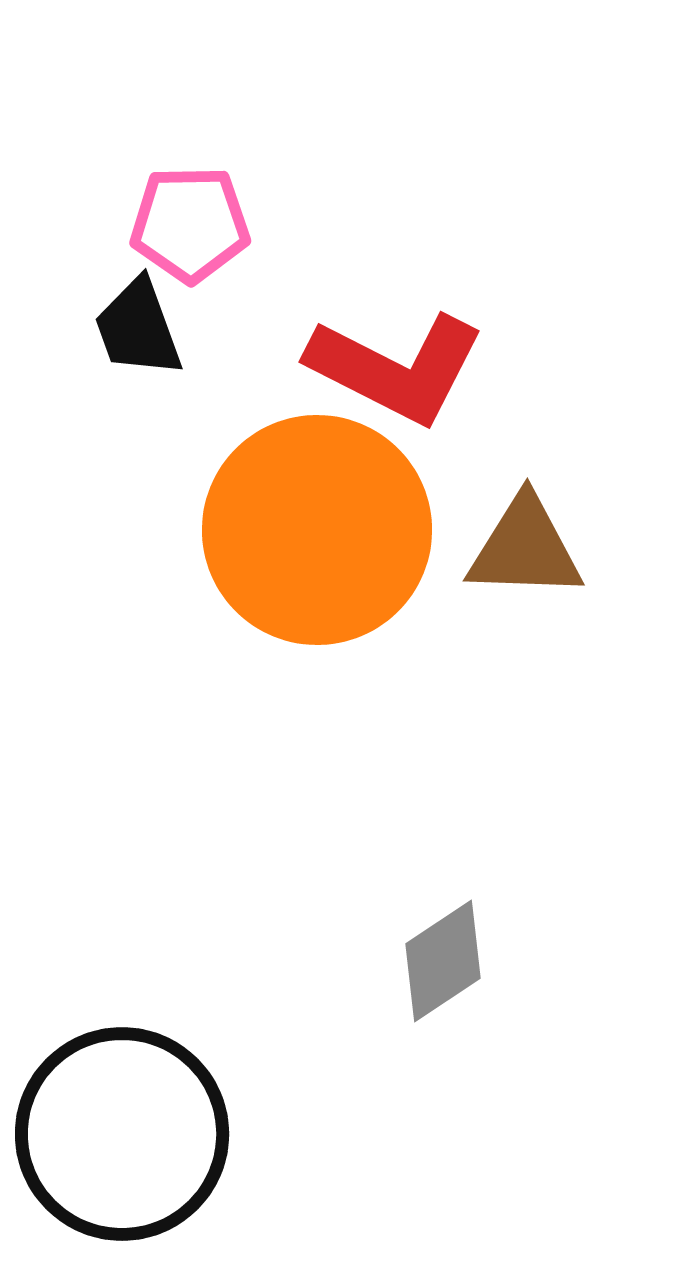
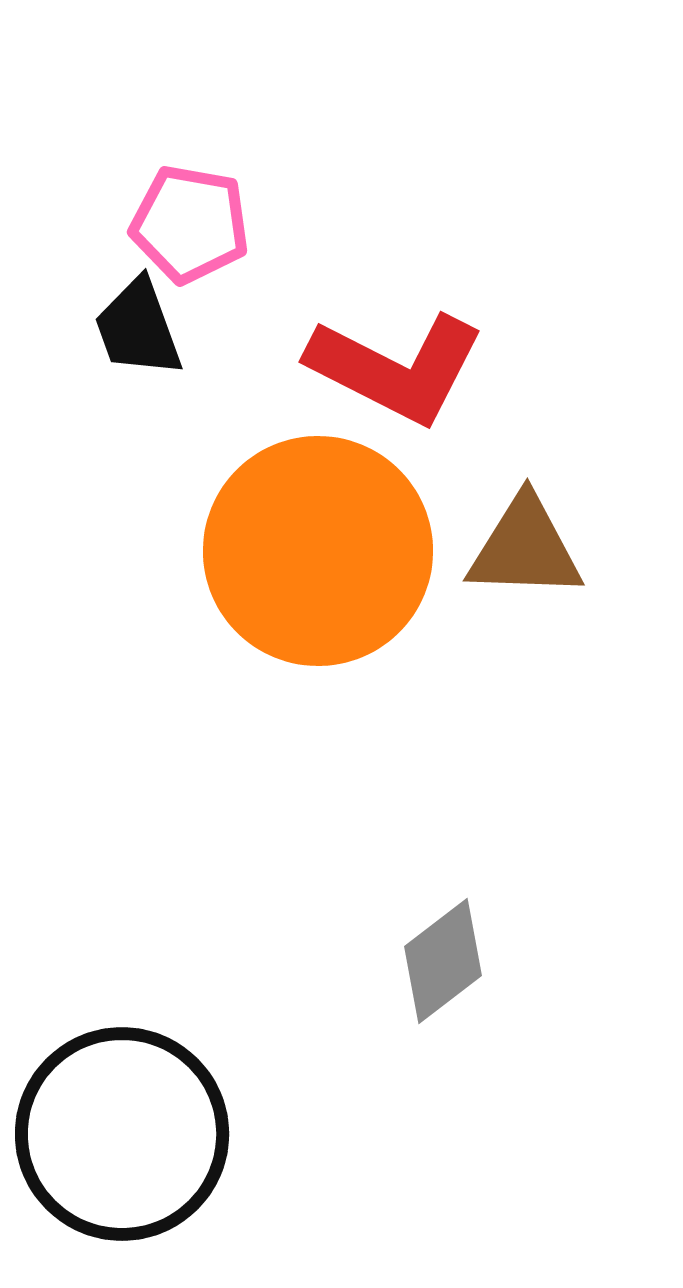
pink pentagon: rotated 11 degrees clockwise
orange circle: moved 1 px right, 21 px down
gray diamond: rotated 4 degrees counterclockwise
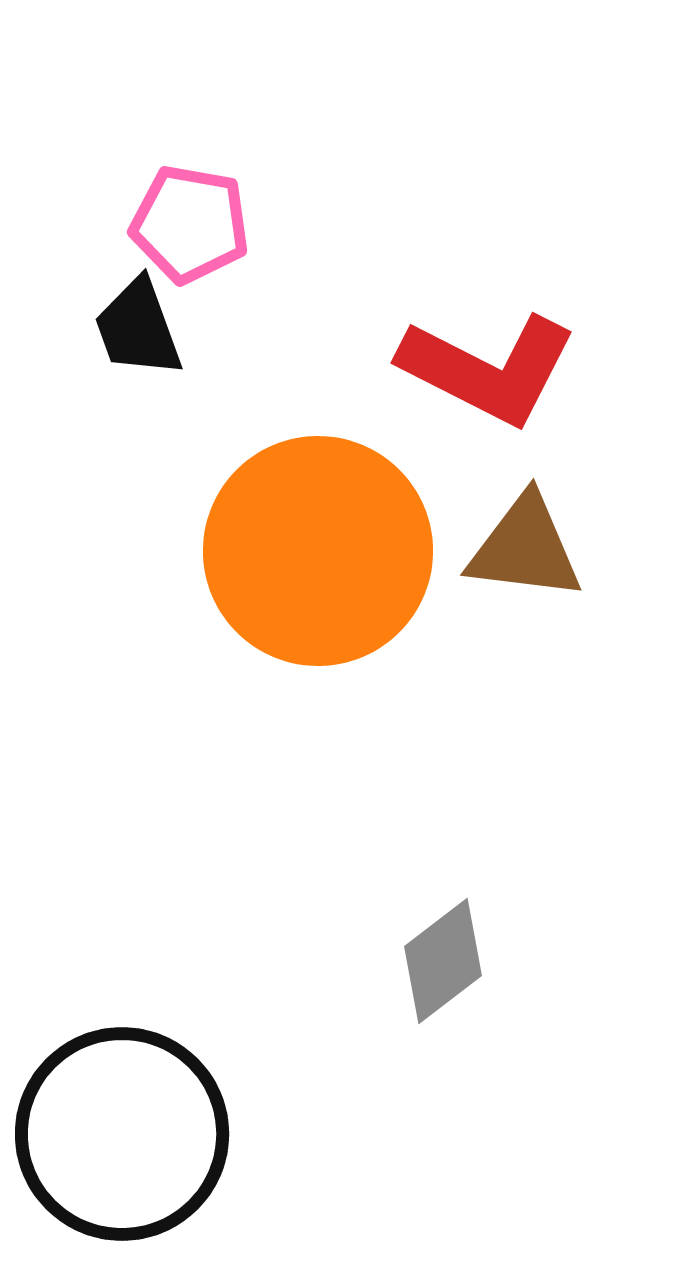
red L-shape: moved 92 px right, 1 px down
brown triangle: rotated 5 degrees clockwise
